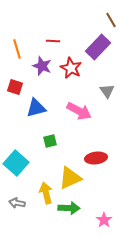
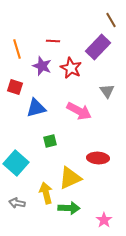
red ellipse: moved 2 px right; rotated 10 degrees clockwise
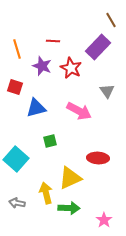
cyan square: moved 4 px up
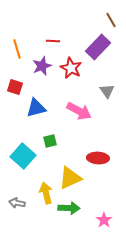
purple star: rotated 30 degrees clockwise
cyan square: moved 7 px right, 3 px up
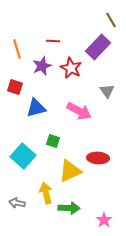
green square: moved 3 px right; rotated 32 degrees clockwise
yellow triangle: moved 7 px up
